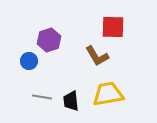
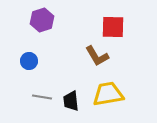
purple hexagon: moved 7 px left, 20 px up
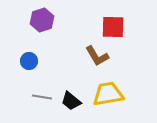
black trapezoid: rotated 45 degrees counterclockwise
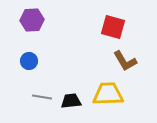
purple hexagon: moved 10 px left; rotated 15 degrees clockwise
red square: rotated 15 degrees clockwise
brown L-shape: moved 28 px right, 5 px down
yellow trapezoid: rotated 8 degrees clockwise
black trapezoid: rotated 135 degrees clockwise
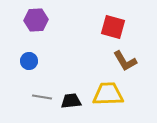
purple hexagon: moved 4 px right
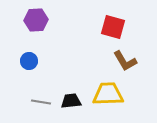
gray line: moved 1 px left, 5 px down
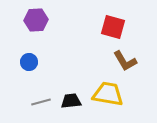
blue circle: moved 1 px down
yellow trapezoid: rotated 12 degrees clockwise
gray line: rotated 24 degrees counterclockwise
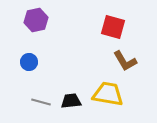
purple hexagon: rotated 10 degrees counterclockwise
gray line: rotated 30 degrees clockwise
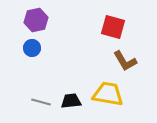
blue circle: moved 3 px right, 14 px up
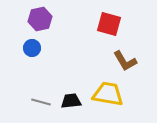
purple hexagon: moved 4 px right, 1 px up
red square: moved 4 px left, 3 px up
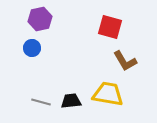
red square: moved 1 px right, 3 px down
